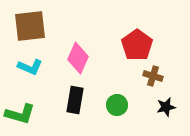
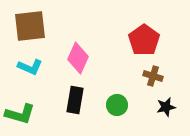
red pentagon: moved 7 px right, 5 px up
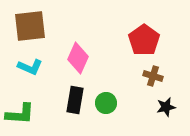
green circle: moved 11 px left, 2 px up
green L-shape: rotated 12 degrees counterclockwise
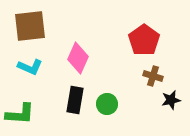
green circle: moved 1 px right, 1 px down
black star: moved 5 px right, 7 px up
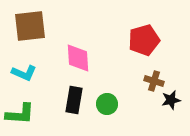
red pentagon: rotated 20 degrees clockwise
pink diamond: rotated 28 degrees counterclockwise
cyan L-shape: moved 6 px left, 6 px down
brown cross: moved 1 px right, 5 px down
black rectangle: moved 1 px left
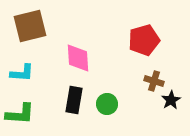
brown square: rotated 8 degrees counterclockwise
cyan L-shape: moved 2 px left; rotated 20 degrees counterclockwise
black star: rotated 18 degrees counterclockwise
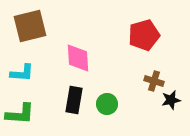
red pentagon: moved 5 px up
black star: rotated 18 degrees clockwise
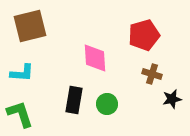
pink diamond: moved 17 px right
brown cross: moved 2 px left, 7 px up
black star: moved 1 px right, 1 px up
green L-shape: rotated 112 degrees counterclockwise
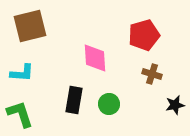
black star: moved 3 px right, 6 px down
green circle: moved 2 px right
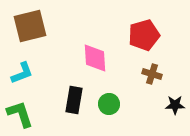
cyan L-shape: rotated 25 degrees counterclockwise
black star: rotated 12 degrees clockwise
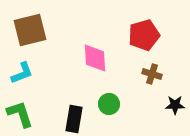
brown square: moved 4 px down
black rectangle: moved 19 px down
